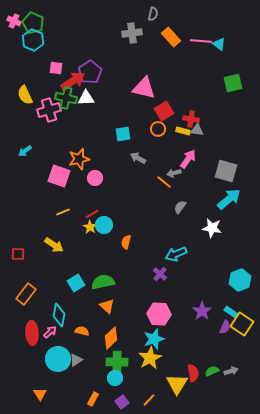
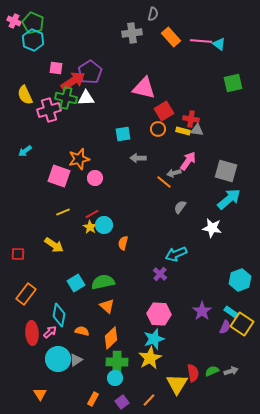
gray arrow at (138, 158): rotated 28 degrees counterclockwise
pink arrow at (188, 159): moved 2 px down
orange semicircle at (126, 242): moved 3 px left, 1 px down
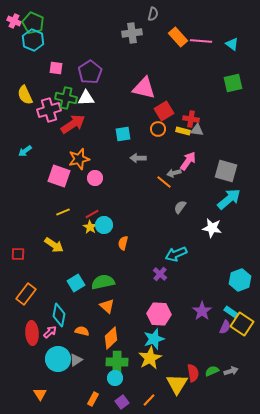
orange rectangle at (171, 37): moved 7 px right
cyan triangle at (219, 44): moved 13 px right
red arrow at (73, 81): moved 43 px down
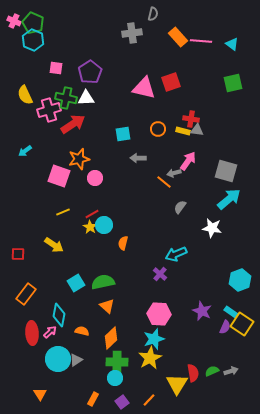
red square at (164, 111): moved 7 px right, 29 px up; rotated 12 degrees clockwise
purple star at (202, 311): rotated 12 degrees counterclockwise
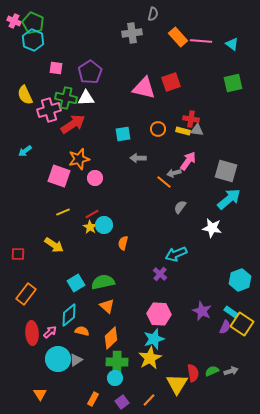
cyan diamond at (59, 315): moved 10 px right; rotated 40 degrees clockwise
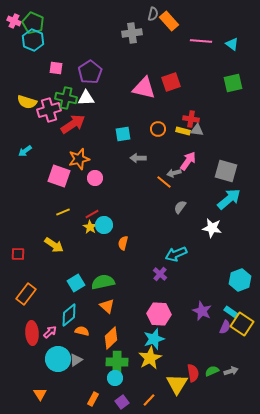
orange rectangle at (178, 37): moved 9 px left, 16 px up
yellow semicircle at (25, 95): moved 2 px right, 7 px down; rotated 48 degrees counterclockwise
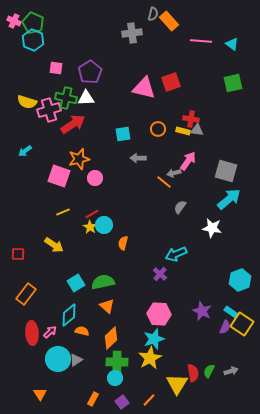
green semicircle at (212, 371): moved 3 px left; rotated 40 degrees counterclockwise
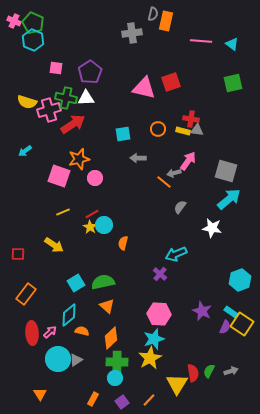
orange rectangle at (169, 21): moved 3 px left; rotated 54 degrees clockwise
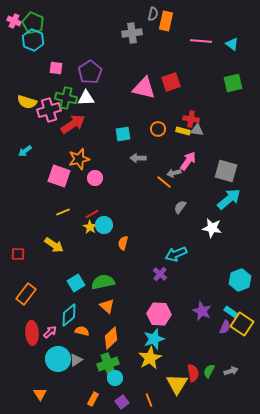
green cross at (117, 362): moved 9 px left, 2 px down; rotated 20 degrees counterclockwise
orange line at (149, 400): rotated 64 degrees counterclockwise
